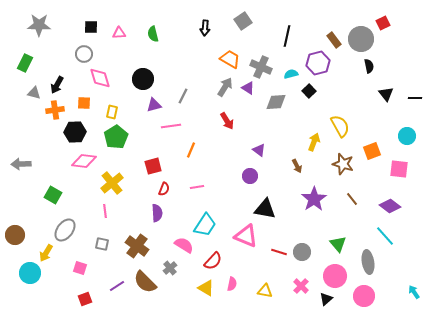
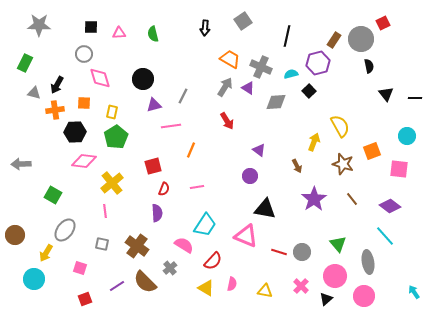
brown rectangle at (334, 40): rotated 70 degrees clockwise
cyan circle at (30, 273): moved 4 px right, 6 px down
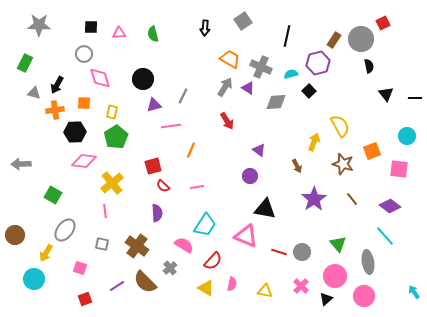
red semicircle at (164, 189): moved 1 px left, 3 px up; rotated 112 degrees clockwise
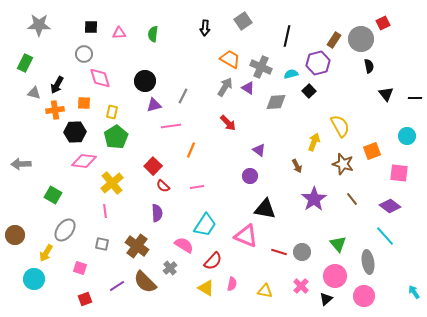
green semicircle at (153, 34): rotated 21 degrees clockwise
black circle at (143, 79): moved 2 px right, 2 px down
red arrow at (227, 121): moved 1 px right, 2 px down; rotated 12 degrees counterclockwise
red square at (153, 166): rotated 30 degrees counterclockwise
pink square at (399, 169): moved 4 px down
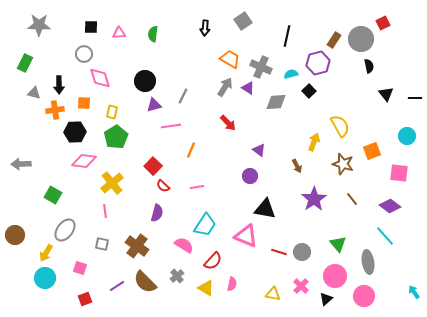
black arrow at (57, 85): moved 2 px right; rotated 30 degrees counterclockwise
purple semicircle at (157, 213): rotated 18 degrees clockwise
gray cross at (170, 268): moved 7 px right, 8 px down
cyan circle at (34, 279): moved 11 px right, 1 px up
yellow triangle at (265, 291): moved 8 px right, 3 px down
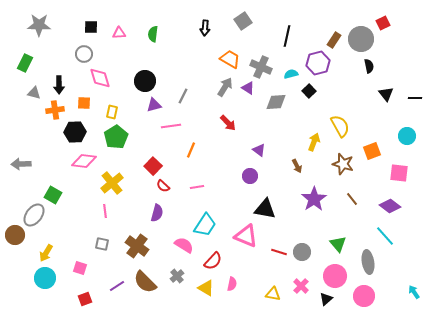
gray ellipse at (65, 230): moved 31 px left, 15 px up
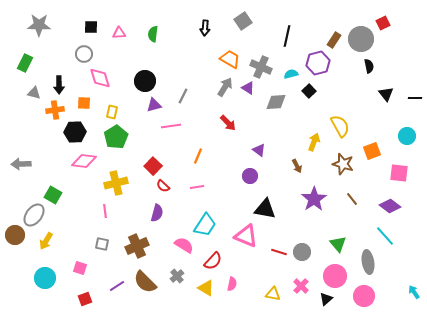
orange line at (191, 150): moved 7 px right, 6 px down
yellow cross at (112, 183): moved 4 px right; rotated 25 degrees clockwise
brown cross at (137, 246): rotated 30 degrees clockwise
yellow arrow at (46, 253): moved 12 px up
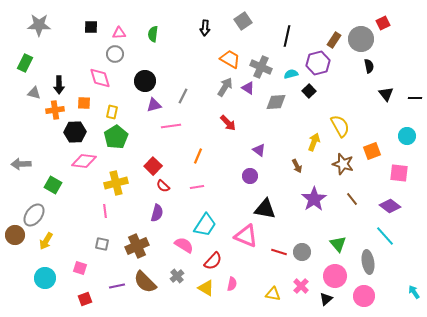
gray circle at (84, 54): moved 31 px right
green square at (53, 195): moved 10 px up
purple line at (117, 286): rotated 21 degrees clockwise
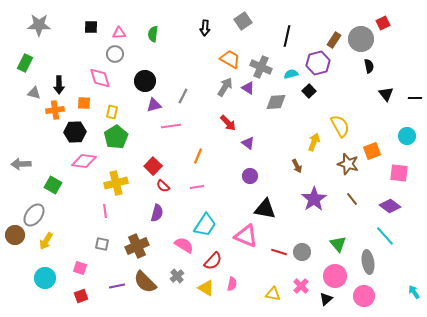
purple triangle at (259, 150): moved 11 px left, 7 px up
brown star at (343, 164): moved 5 px right
red square at (85, 299): moved 4 px left, 3 px up
